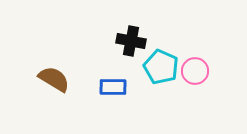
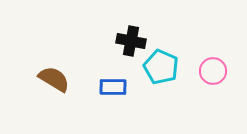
pink circle: moved 18 px right
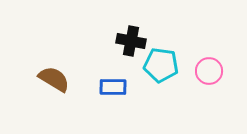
cyan pentagon: moved 2 px up; rotated 16 degrees counterclockwise
pink circle: moved 4 px left
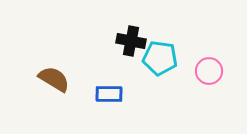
cyan pentagon: moved 1 px left, 7 px up
blue rectangle: moved 4 px left, 7 px down
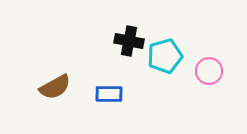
black cross: moved 2 px left
cyan pentagon: moved 5 px right, 2 px up; rotated 24 degrees counterclockwise
brown semicircle: moved 1 px right, 8 px down; rotated 120 degrees clockwise
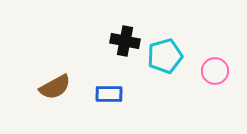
black cross: moved 4 px left
pink circle: moved 6 px right
